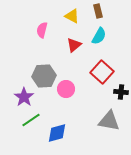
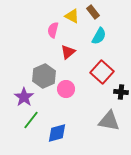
brown rectangle: moved 5 px left, 1 px down; rotated 24 degrees counterclockwise
pink semicircle: moved 11 px right
red triangle: moved 6 px left, 7 px down
gray hexagon: rotated 20 degrees counterclockwise
green line: rotated 18 degrees counterclockwise
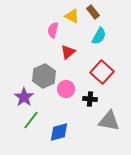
black cross: moved 31 px left, 7 px down
blue diamond: moved 2 px right, 1 px up
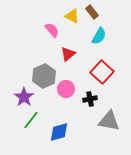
brown rectangle: moved 1 px left
pink semicircle: moved 1 px left; rotated 126 degrees clockwise
red triangle: moved 2 px down
black cross: rotated 16 degrees counterclockwise
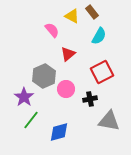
red square: rotated 20 degrees clockwise
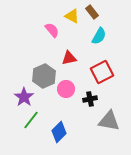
red triangle: moved 1 px right, 4 px down; rotated 28 degrees clockwise
blue diamond: rotated 30 degrees counterclockwise
